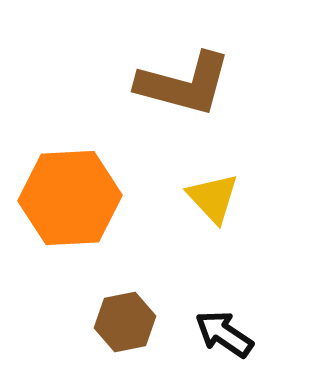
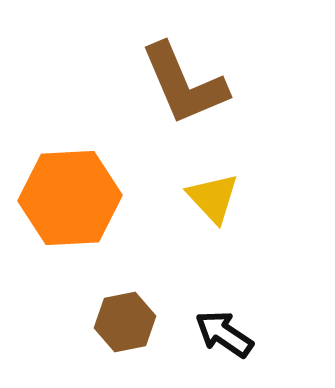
brown L-shape: rotated 52 degrees clockwise
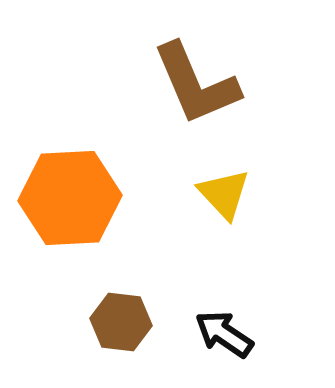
brown L-shape: moved 12 px right
yellow triangle: moved 11 px right, 4 px up
brown hexagon: moved 4 px left; rotated 18 degrees clockwise
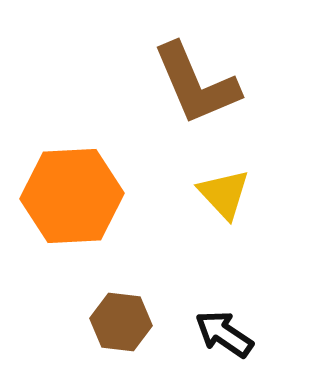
orange hexagon: moved 2 px right, 2 px up
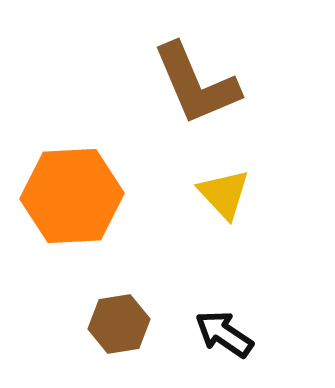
brown hexagon: moved 2 px left, 2 px down; rotated 16 degrees counterclockwise
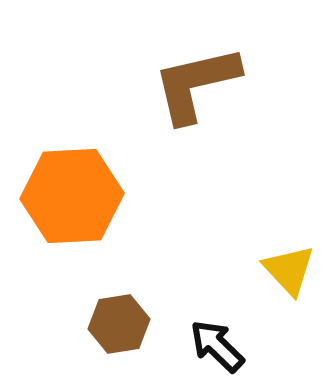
brown L-shape: rotated 100 degrees clockwise
yellow triangle: moved 65 px right, 76 px down
black arrow: moved 7 px left, 12 px down; rotated 10 degrees clockwise
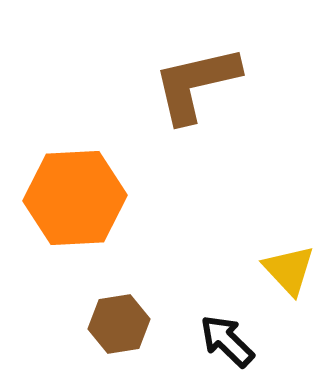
orange hexagon: moved 3 px right, 2 px down
black arrow: moved 10 px right, 5 px up
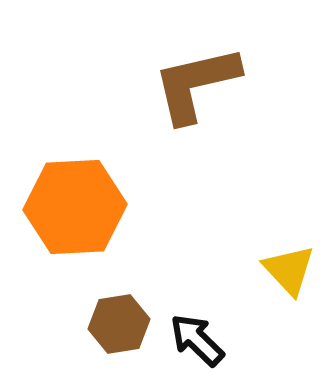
orange hexagon: moved 9 px down
black arrow: moved 30 px left, 1 px up
